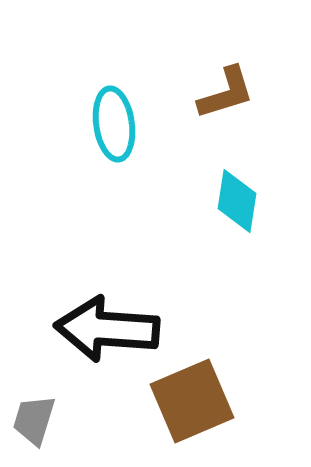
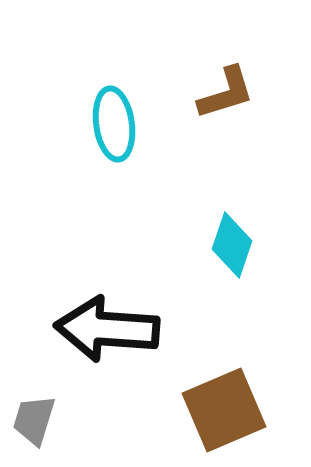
cyan diamond: moved 5 px left, 44 px down; rotated 10 degrees clockwise
brown square: moved 32 px right, 9 px down
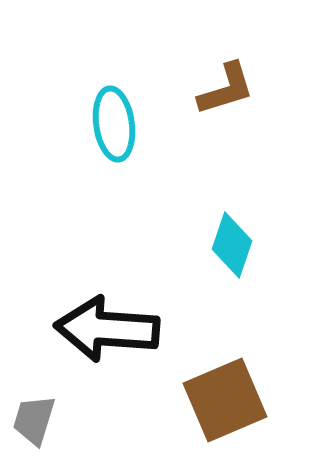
brown L-shape: moved 4 px up
brown square: moved 1 px right, 10 px up
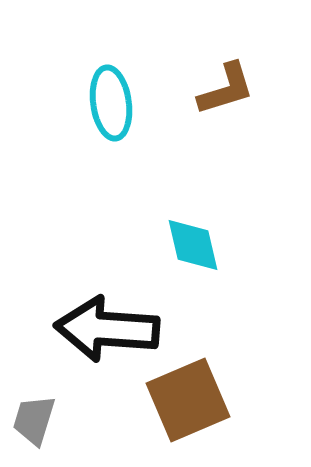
cyan ellipse: moved 3 px left, 21 px up
cyan diamond: moved 39 px left; rotated 32 degrees counterclockwise
brown square: moved 37 px left
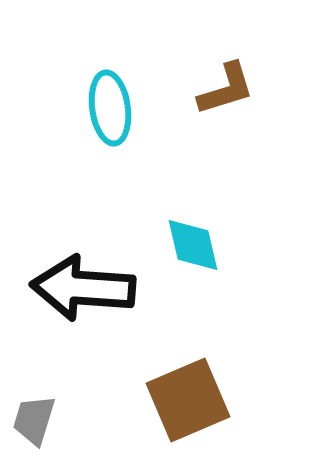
cyan ellipse: moved 1 px left, 5 px down
black arrow: moved 24 px left, 41 px up
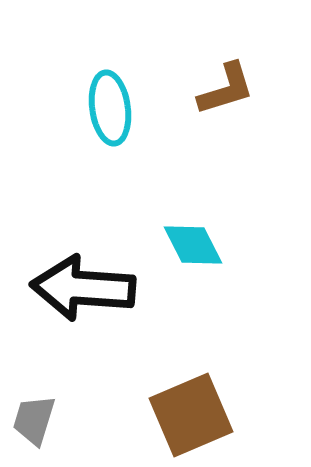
cyan diamond: rotated 14 degrees counterclockwise
brown square: moved 3 px right, 15 px down
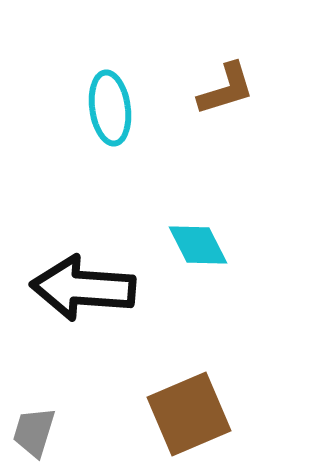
cyan diamond: moved 5 px right
brown square: moved 2 px left, 1 px up
gray trapezoid: moved 12 px down
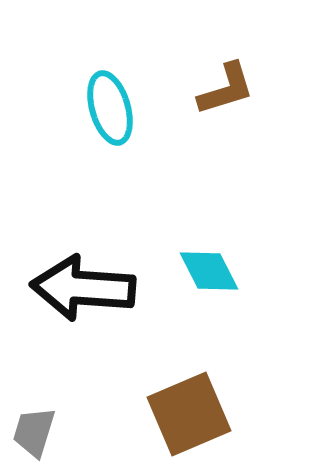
cyan ellipse: rotated 8 degrees counterclockwise
cyan diamond: moved 11 px right, 26 px down
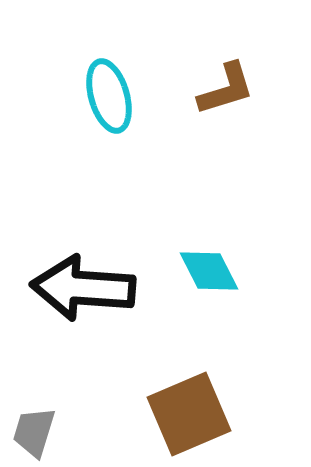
cyan ellipse: moved 1 px left, 12 px up
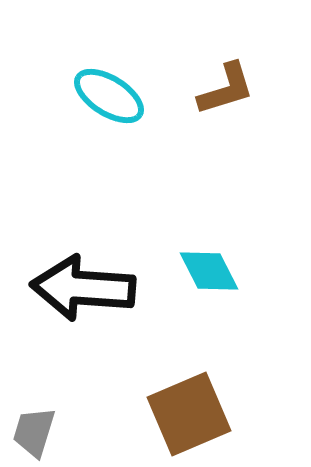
cyan ellipse: rotated 42 degrees counterclockwise
